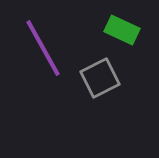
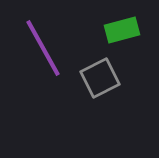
green rectangle: rotated 40 degrees counterclockwise
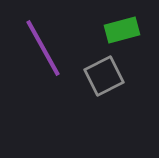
gray square: moved 4 px right, 2 px up
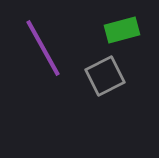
gray square: moved 1 px right
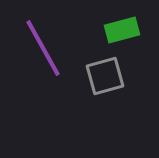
gray square: rotated 12 degrees clockwise
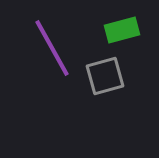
purple line: moved 9 px right
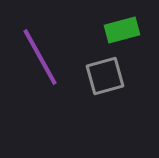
purple line: moved 12 px left, 9 px down
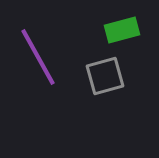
purple line: moved 2 px left
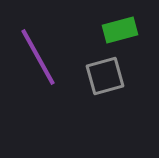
green rectangle: moved 2 px left
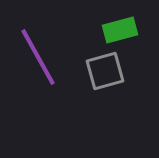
gray square: moved 5 px up
